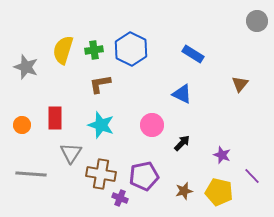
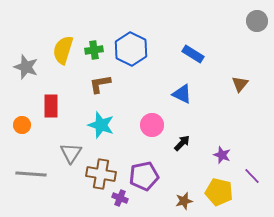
red rectangle: moved 4 px left, 12 px up
brown star: moved 10 px down
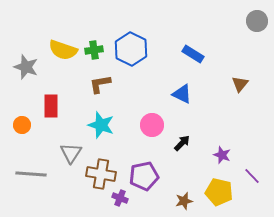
yellow semicircle: rotated 88 degrees counterclockwise
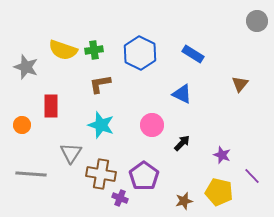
blue hexagon: moved 9 px right, 4 px down
purple pentagon: rotated 24 degrees counterclockwise
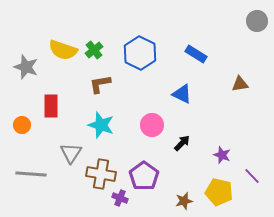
green cross: rotated 30 degrees counterclockwise
blue rectangle: moved 3 px right
brown triangle: rotated 42 degrees clockwise
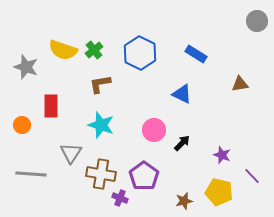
pink circle: moved 2 px right, 5 px down
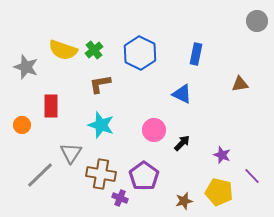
blue rectangle: rotated 70 degrees clockwise
gray line: moved 9 px right, 1 px down; rotated 48 degrees counterclockwise
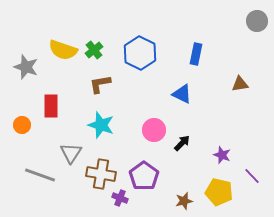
gray line: rotated 64 degrees clockwise
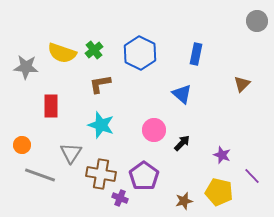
yellow semicircle: moved 1 px left, 3 px down
gray star: rotated 15 degrees counterclockwise
brown triangle: moved 2 px right; rotated 36 degrees counterclockwise
blue triangle: rotated 15 degrees clockwise
orange circle: moved 20 px down
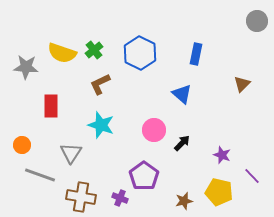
brown L-shape: rotated 15 degrees counterclockwise
brown cross: moved 20 px left, 23 px down
